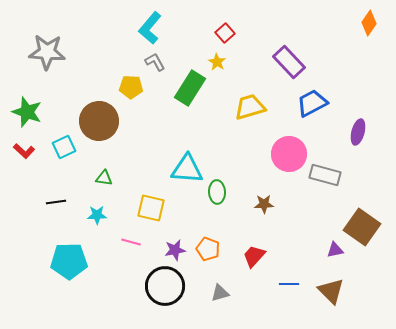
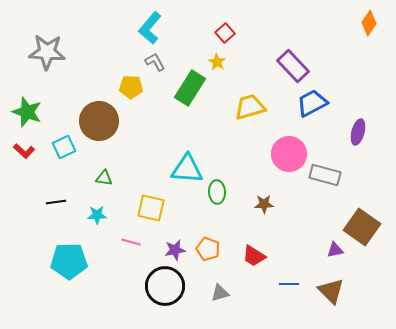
purple rectangle: moved 4 px right, 4 px down
red trapezoid: rotated 100 degrees counterclockwise
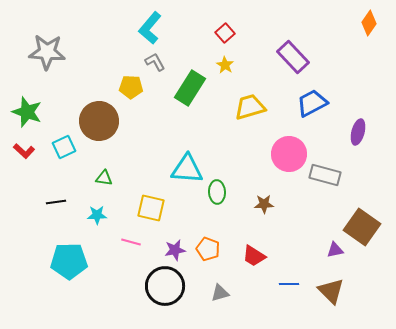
yellow star: moved 8 px right, 3 px down
purple rectangle: moved 9 px up
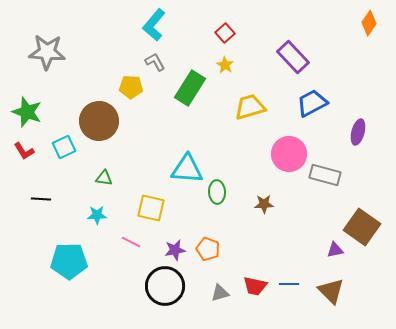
cyan L-shape: moved 4 px right, 3 px up
red L-shape: rotated 15 degrees clockwise
black line: moved 15 px left, 3 px up; rotated 12 degrees clockwise
pink line: rotated 12 degrees clockwise
red trapezoid: moved 1 px right, 30 px down; rotated 20 degrees counterclockwise
